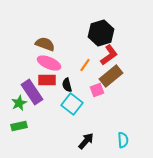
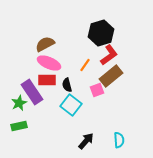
brown semicircle: rotated 48 degrees counterclockwise
cyan square: moved 1 px left, 1 px down
cyan semicircle: moved 4 px left
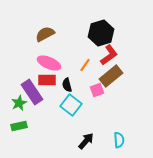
brown semicircle: moved 10 px up
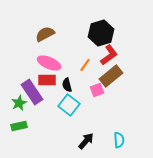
cyan square: moved 2 px left
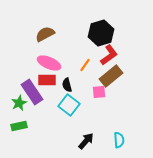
pink square: moved 2 px right, 2 px down; rotated 16 degrees clockwise
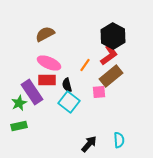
black hexagon: moved 12 px right, 3 px down; rotated 15 degrees counterclockwise
cyan square: moved 3 px up
black arrow: moved 3 px right, 3 px down
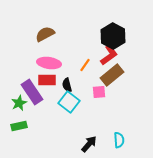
pink ellipse: rotated 15 degrees counterclockwise
brown rectangle: moved 1 px right, 1 px up
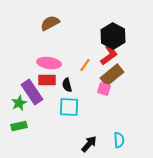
brown semicircle: moved 5 px right, 11 px up
pink square: moved 5 px right, 3 px up; rotated 24 degrees clockwise
cyan square: moved 5 px down; rotated 35 degrees counterclockwise
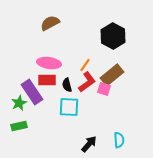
red L-shape: moved 22 px left, 27 px down
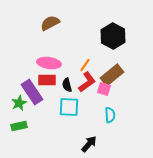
cyan semicircle: moved 9 px left, 25 px up
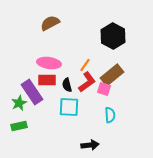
black arrow: moved 1 px right, 1 px down; rotated 42 degrees clockwise
